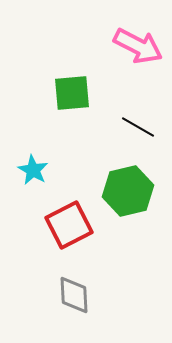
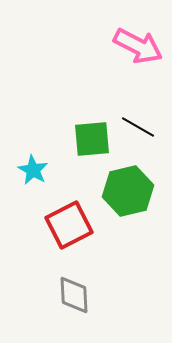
green square: moved 20 px right, 46 px down
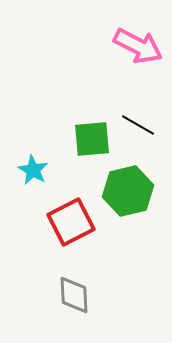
black line: moved 2 px up
red square: moved 2 px right, 3 px up
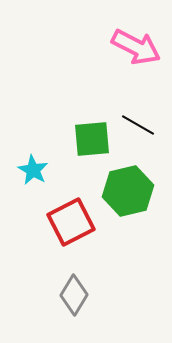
pink arrow: moved 2 px left, 1 px down
gray diamond: rotated 33 degrees clockwise
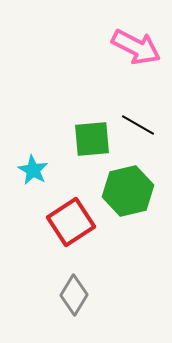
red square: rotated 6 degrees counterclockwise
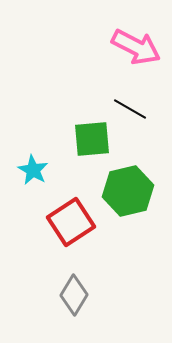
black line: moved 8 px left, 16 px up
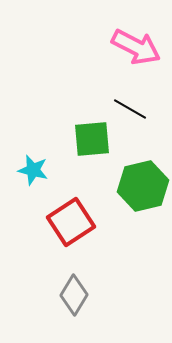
cyan star: rotated 16 degrees counterclockwise
green hexagon: moved 15 px right, 5 px up
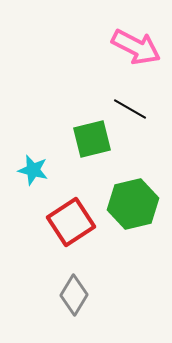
green square: rotated 9 degrees counterclockwise
green hexagon: moved 10 px left, 18 px down
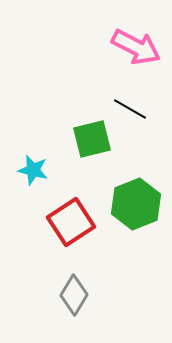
green hexagon: moved 3 px right; rotated 9 degrees counterclockwise
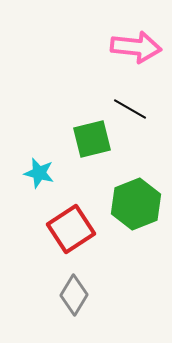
pink arrow: rotated 21 degrees counterclockwise
cyan star: moved 6 px right, 3 px down
red square: moved 7 px down
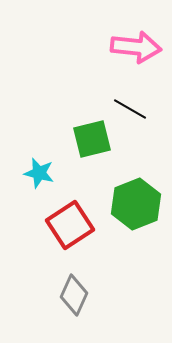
red square: moved 1 px left, 4 px up
gray diamond: rotated 6 degrees counterclockwise
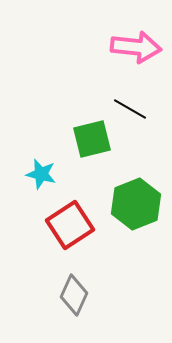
cyan star: moved 2 px right, 1 px down
